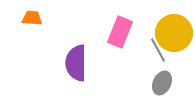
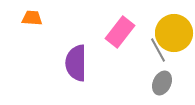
pink rectangle: rotated 16 degrees clockwise
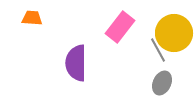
pink rectangle: moved 5 px up
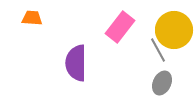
yellow circle: moved 3 px up
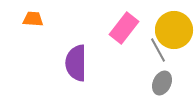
orange trapezoid: moved 1 px right, 1 px down
pink rectangle: moved 4 px right, 1 px down
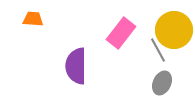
pink rectangle: moved 3 px left, 5 px down
purple semicircle: moved 3 px down
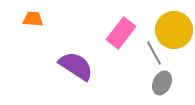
gray line: moved 4 px left, 3 px down
purple semicircle: rotated 123 degrees clockwise
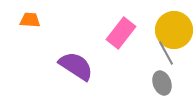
orange trapezoid: moved 3 px left, 1 px down
gray line: moved 12 px right
gray ellipse: rotated 45 degrees counterclockwise
